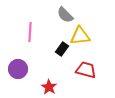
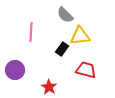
pink line: moved 1 px right
purple circle: moved 3 px left, 1 px down
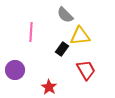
red trapezoid: rotated 45 degrees clockwise
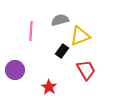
gray semicircle: moved 5 px left, 5 px down; rotated 120 degrees clockwise
pink line: moved 1 px up
yellow triangle: rotated 15 degrees counterclockwise
black rectangle: moved 2 px down
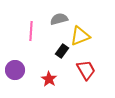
gray semicircle: moved 1 px left, 1 px up
red star: moved 8 px up
